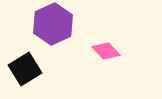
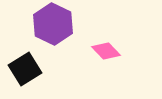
purple hexagon: rotated 9 degrees counterclockwise
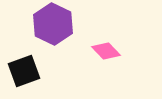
black square: moved 1 px left, 2 px down; rotated 12 degrees clockwise
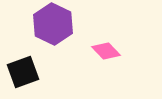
black square: moved 1 px left, 1 px down
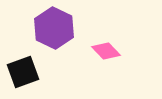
purple hexagon: moved 1 px right, 4 px down
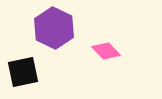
black square: rotated 8 degrees clockwise
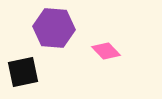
purple hexagon: rotated 21 degrees counterclockwise
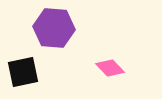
pink diamond: moved 4 px right, 17 px down
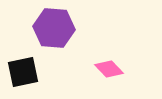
pink diamond: moved 1 px left, 1 px down
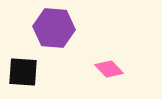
black square: rotated 16 degrees clockwise
